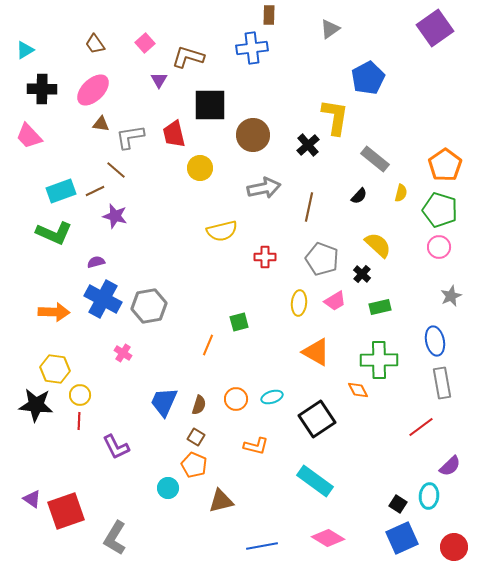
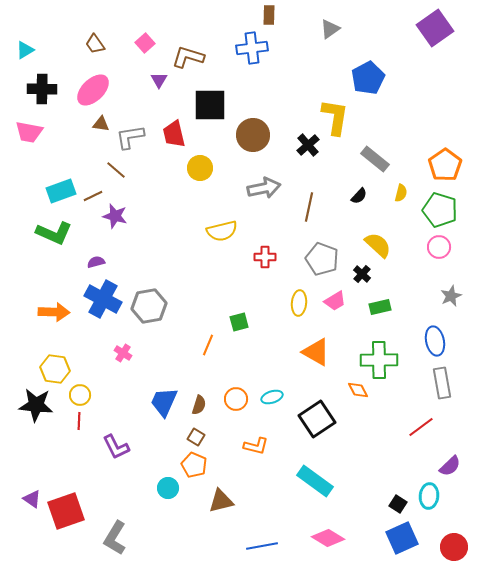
pink trapezoid at (29, 136): moved 4 px up; rotated 36 degrees counterclockwise
brown line at (95, 191): moved 2 px left, 5 px down
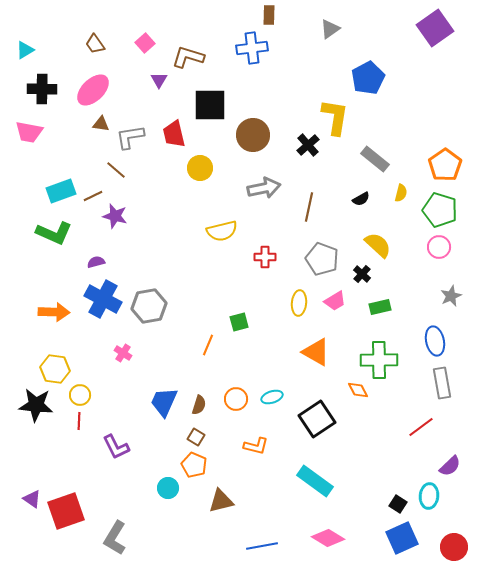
black semicircle at (359, 196): moved 2 px right, 3 px down; rotated 18 degrees clockwise
